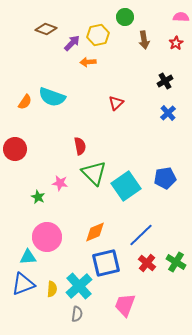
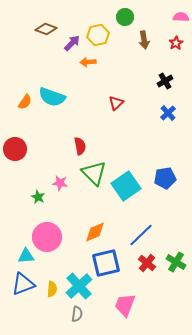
cyan triangle: moved 2 px left, 1 px up
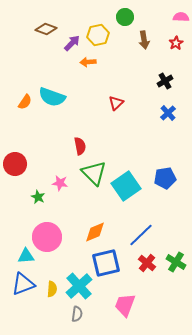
red circle: moved 15 px down
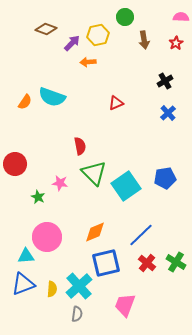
red triangle: rotated 21 degrees clockwise
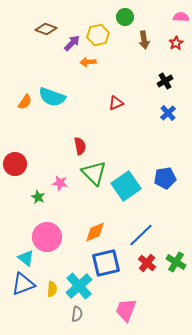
cyan triangle: moved 2 px down; rotated 42 degrees clockwise
pink trapezoid: moved 1 px right, 5 px down
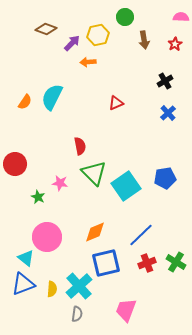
red star: moved 1 px left, 1 px down
cyan semicircle: rotated 96 degrees clockwise
red cross: rotated 30 degrees clockwise
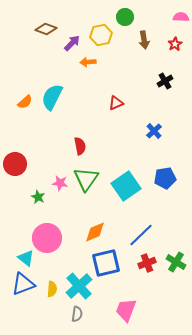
yellow hexagon: moved 3 px right
orange semicircle: rotated 14 degrees clockwise
blue cross: moved 14 px left, 18 px down
green triangle: moved 8 px left, 6 px down; rotated 20 degrees clockwise
pink circle: moved 1 px down
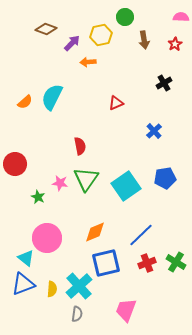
black cross: moved 1 px left, 2 px down
